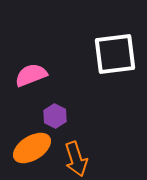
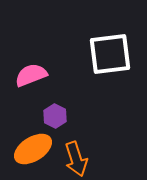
white square: moved 5 px left
orange ellipse: moved 1 px right, 1 px down
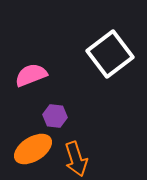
white square: rotated 30 degrees counterclockwise
purple hexagon: rotated 20 degrees counterclockwise
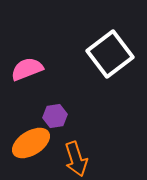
pink semicircle: moved 4 px left, 6 px up
purple hexagon: rotated 15 degrees counterclockwise
orange ellipse: moved 2 px left, 6 px up
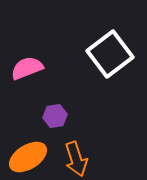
pink semicircle: moved 1 px up
orange ellipse: moved 3 px left, 14 px down
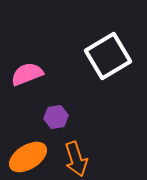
white square: moved 2 px left, 2 px down; rotated 6 degrees clockwise
pink semicircle: moved 6 px down
purple hexagon: moved 1 px right, 1 px down
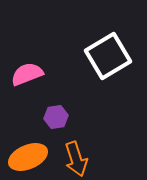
orange ellipse: rotated 9 degrees clockwise
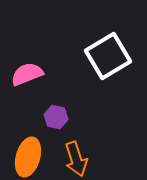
purple hexagon: rotated 20 degrees clockwise
orange ellipse: rotated 51 degrees counterclockwise
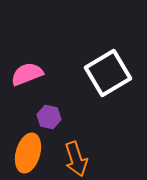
white square: moved 17 px down
purple hexagon: moved 7 px left
orange ellipse: moved 4 px up
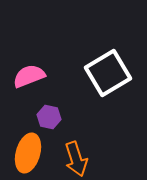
pink semicircle: moved 2 px right, 2 px down
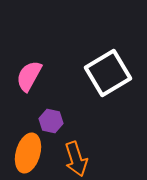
pink semicircle: rotated 40 degrees counterclockwise
purple hexagon: moved 2 px right, 4 px down
